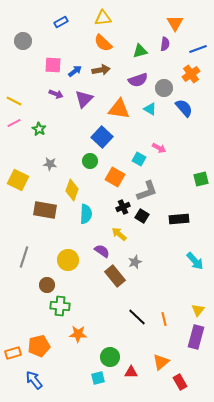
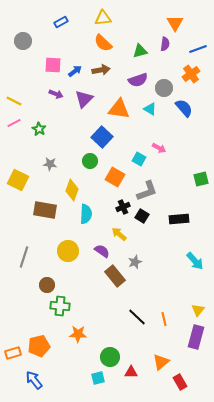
yellow circle at (68, 260): moved 9 px up
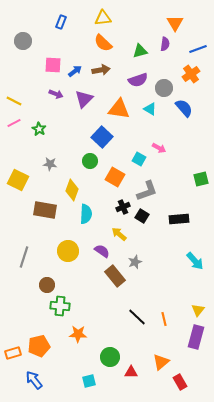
blue rectangle at (61, 22): rotated 40 degrees counterclockwise
cyan square at (98, 378): moved 9 px left, 3 px down
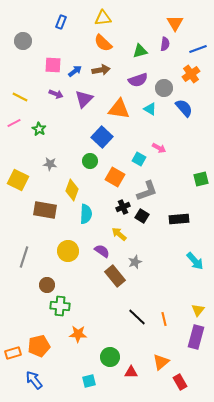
yellow line at (14, 101): moved 6 px right, 4 px up
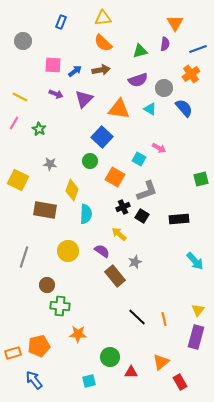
pink line at (14, 123): rotated 32 degrees counterclockwise
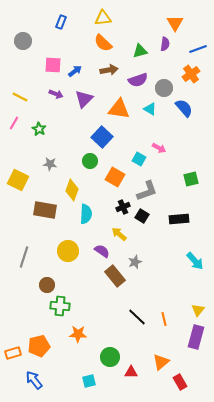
brown arrow at (101, 70): moved 8 px right
green square at (201, 179): moved 10 px left
